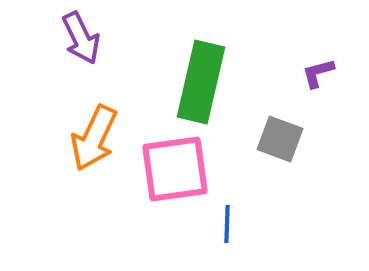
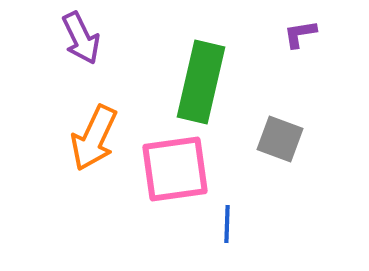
purple L-shape: moved 18 px left, 39 px up; rotated 6 degrees clockwise
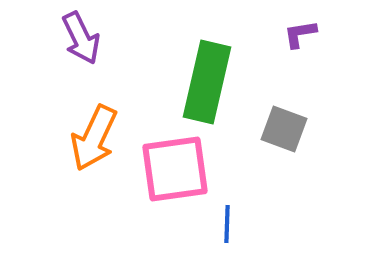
green rectangle: moved 6 px right
gray square: moved 4 px right, 10 px up
